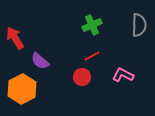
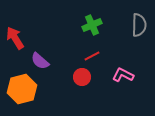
orange hexagon: rotated 12 degrees clockwise
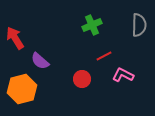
red line: moved 12 px right
red circle: moved 2 px down
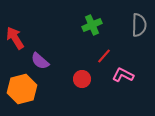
red line: rotated 21 degrees counterclockwise
